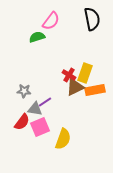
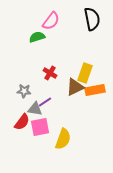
red cross: moved 19 px left, 2 px up
pink square: rotated 12 degrees clockwise
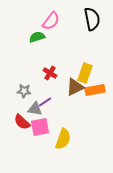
red semicircle: rotated 96 degrees clockwise
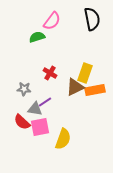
pink semicircle: moved 1 px right
gray star: moved 2 px up
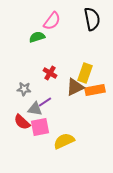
yellow semicircle: moved 1 px right, 2 px down; rotated 135 degrees counterclockwise
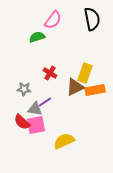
pink semicircle: moved 1 px right, 1 px up
pink square: moved 4 px left, 2 px up
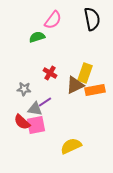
brown triangle: moved 2 px up
yellow semicircle: moved 7 px right, 5 px down
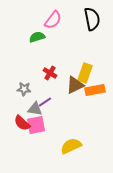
red semicircle: moved 1 px down
